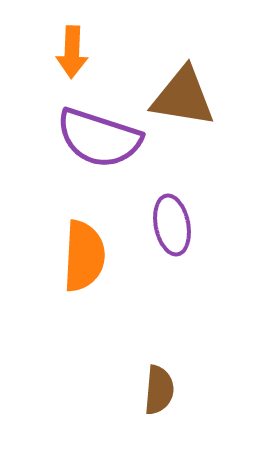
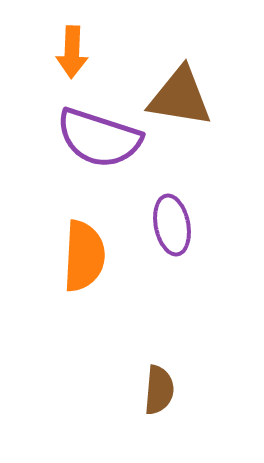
brown triangle: moved 3 px left
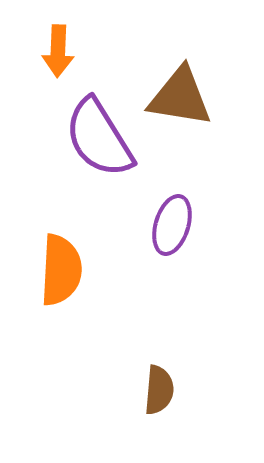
orange arrow: moved 14 px left, 1 px up
purple semicircle: rotated 40 degrees clockwise
purple ellipse: rotated 28 degrees clockwise
orange semicircle: moved 23 px left, 14 px down
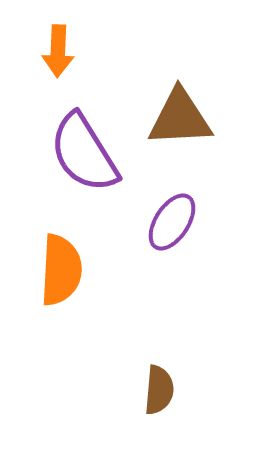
brown triangle: moved 21 px down; rotated 12 degrees counterclockwise
purple semicircle: moved 15 px left, 15 px down
purple ellipse: moved 3 px up; rotated 16 degrees clockwise
